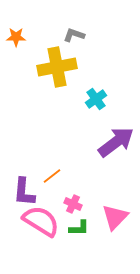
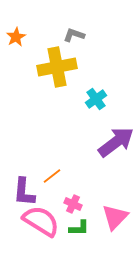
orange star: rotated 30 degrees counterclockwise
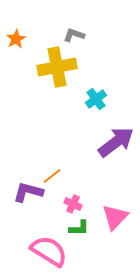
orange star: moved 2 px down
purple L-shape: moved 4 px right; rotated 100 degrees clockwise
pink semicircle: moved 8 px right, 30 px down
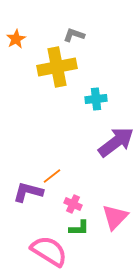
cyan cross: rotated 30 degrees clockwise
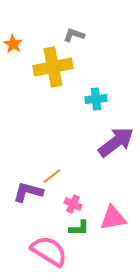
orange star: moved 3 px left, 5 px down; rotated 12 degrees counterclockwise
yellow cross: moved 4 px left
pink triangle: moved 2 px left, 1 px down; rotated 36 degrees clockwise
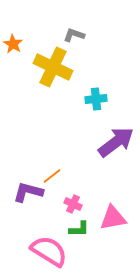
yellow cross: rotated 36 degrees clockwise
green L-shape: moved 1 px down
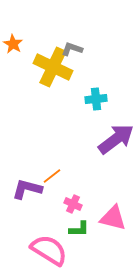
gray L-shape: moved 2 px left, 14 px down
purple arrow: moved 3 px up
purple L-shape: moved 1 px left, 3 px up
pink triangle: rotated 24 degrees clockwise
pink semicircle: moved 1 px up
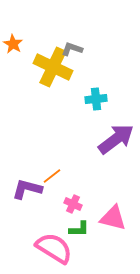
pink semicircle: moved 5 px right, 2 px up
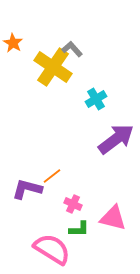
orange star: moved 1 px up
gray L-shape: rotated 30 degrees clockwise
yellow cross: rotated 9 degrees clockwise
cyan cross: rotated 25 degrees counterclockwise
pink semicircle: moved 2 px left, 1 px down
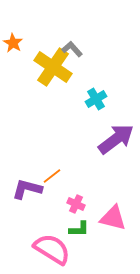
pink cross: moved 3 px right
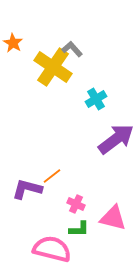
pink semicircle: rotated 18 degrees counterclockwise
